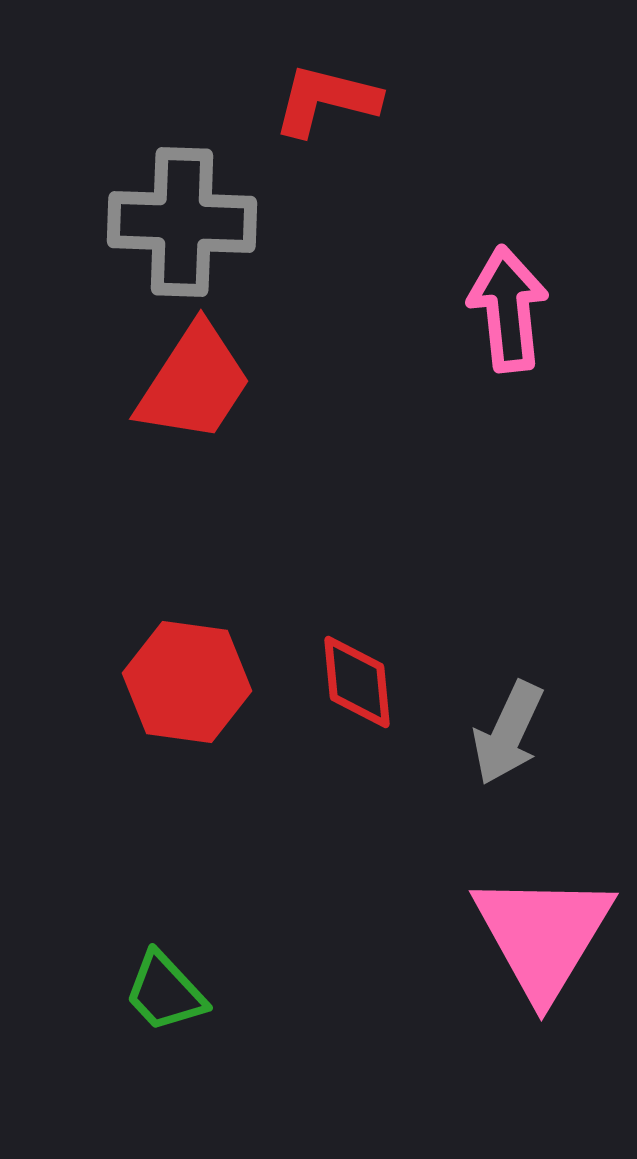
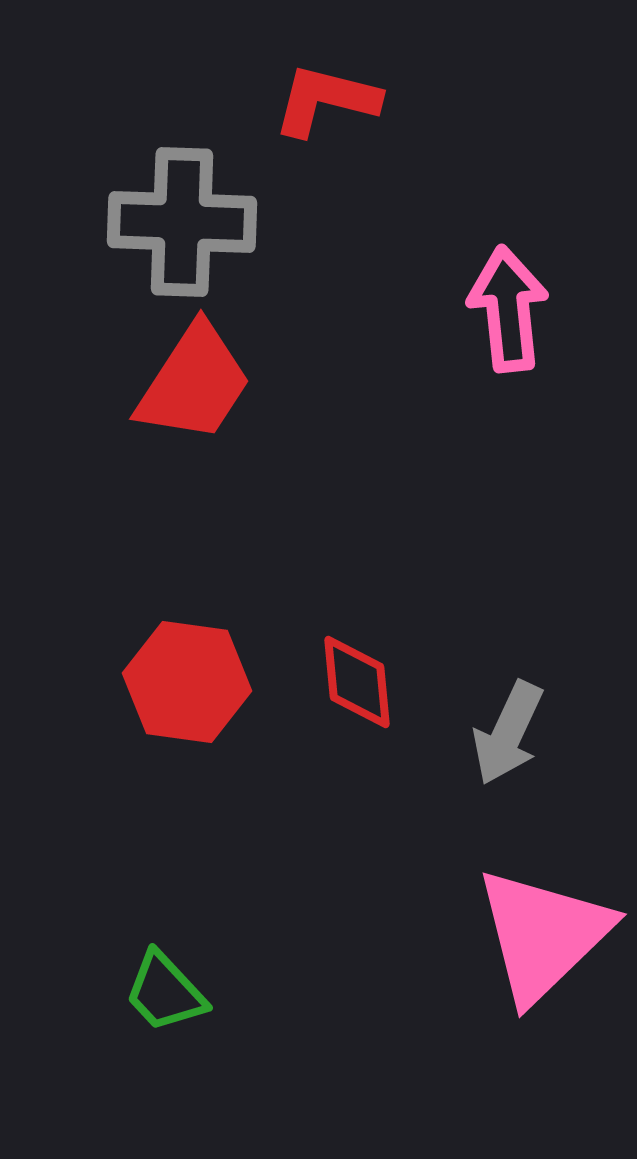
pink triangle: rotated 15 degrees clockwise
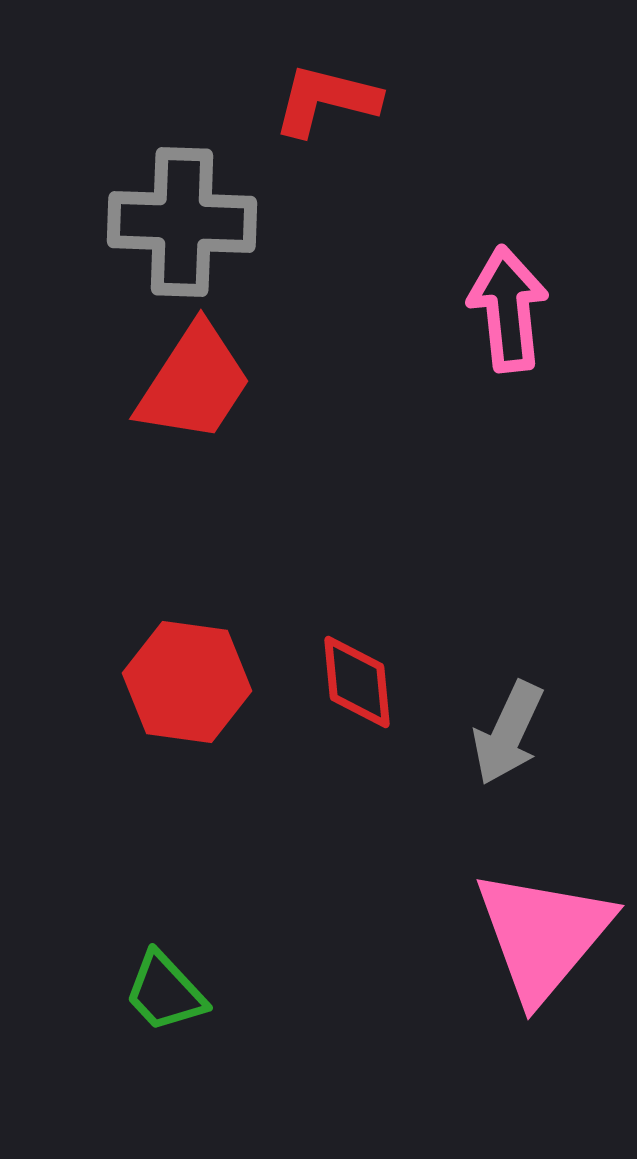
pink triangle: rotated 6 degrees counterclockwise
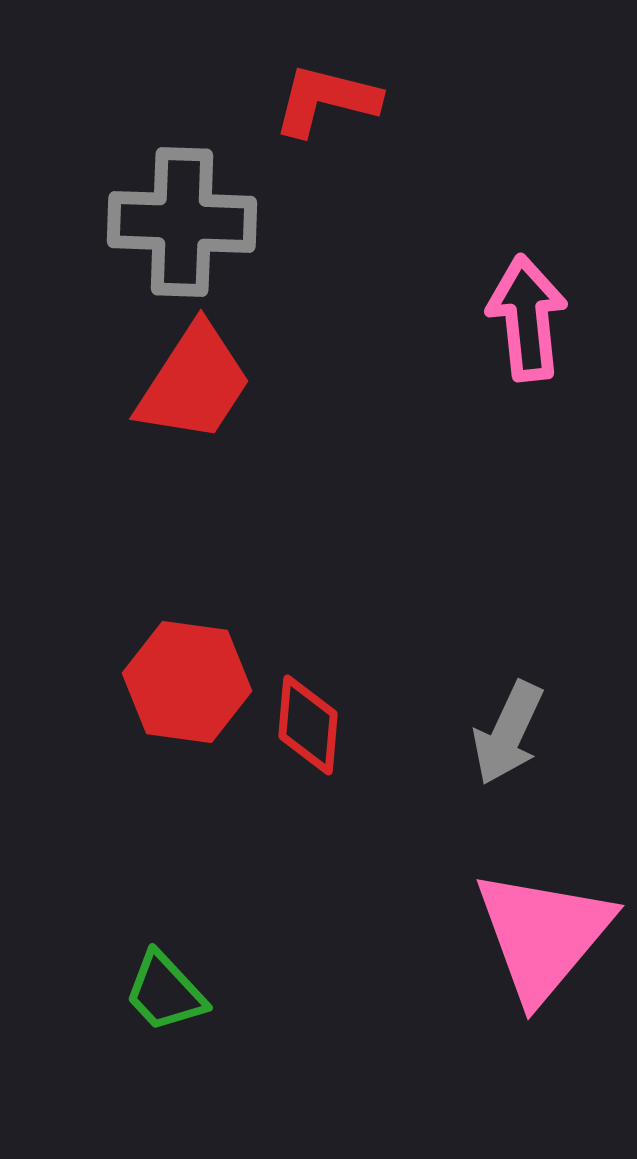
pink arrow: moved 19 px right, 9 px down
red diamond: moved 49 px left, 43 px down; rotated 10 degrees clockwise
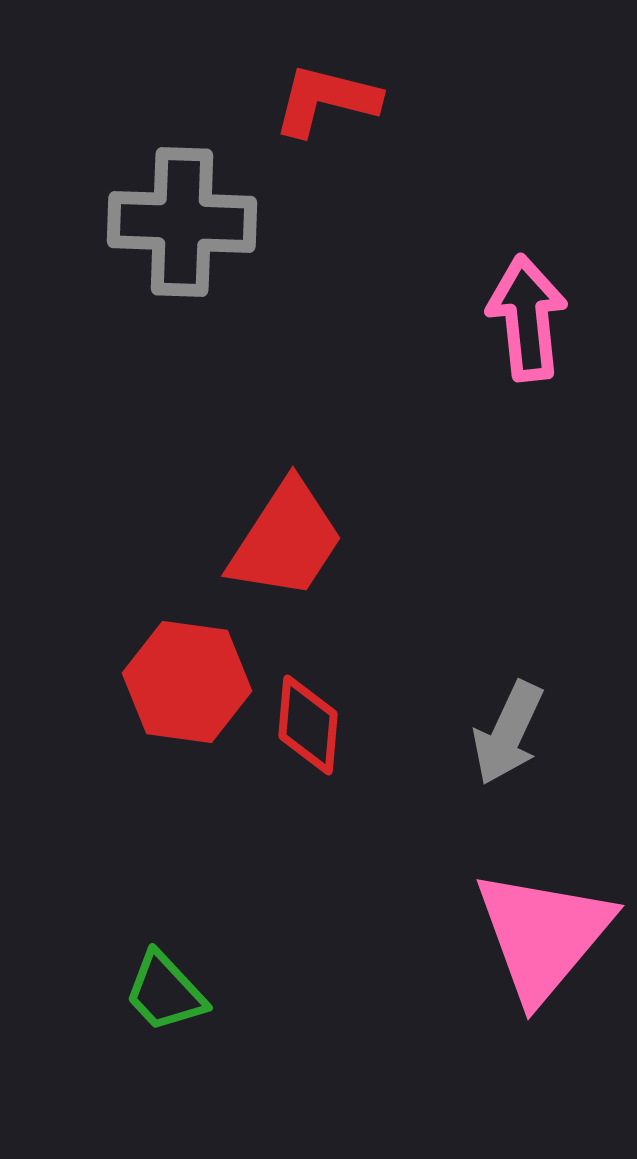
red trapezoid: moved 92 px right, 157 px down
